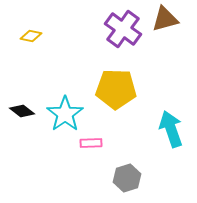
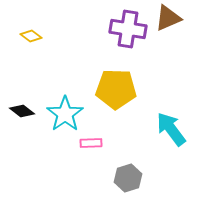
brown triangle: moved 3 px right, 1 px up; rotated 8 degrees counterclockwise
purple cross: moved 5 px right; rotated 27 degrees counterclockwise
yellow diamond: rotated 25 degrees clockwise
cyan arrow: rotated 18 degrees counterclockwise
gray hexagon: moved 1 px right
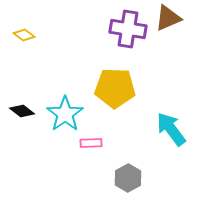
yellow diamond: moved 7 px left, 1 px up
yellow pentagon: moved 1 px left, 1 px up
gray hexagon: rotated 12 degrees counterclockwise
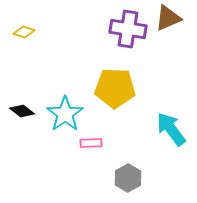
yellow diamond: moved 3 px up; rotated 20 degrees counterclockwise
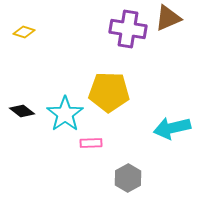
yellow pentagon: moved 6 px left, 4 px down
cyan arrow: moved 1 px right, 1 px up; rotated 66 degrees counterclockwise
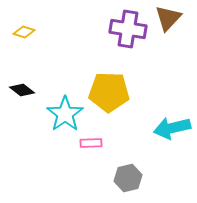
brown triangle: rotated 24 degrees counterclockwise
black diamond: moved 21 px up
gray hexagon: rotated 16 degrees clockwise
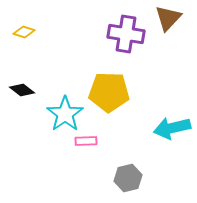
purple cross: moved 2 px left, 5 px down
pink rectangle: moved 5 px left, 2 px up
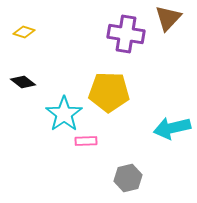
black diamond: moved 1 px right, 8 px up
cyan star: moved 1 px left
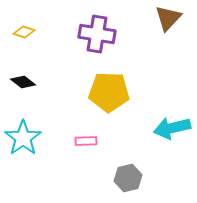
purple cross: moved 29 px left
cyan star: moved 41 px left, 24 px down
